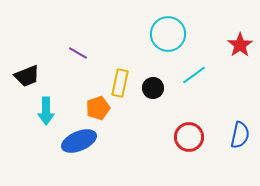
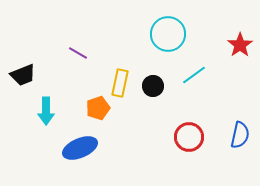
black trapezoid: moved 4 px left, 1 px up
black circle: moved 2 px up
blue ellipse: moved 1 px right, 7 px down
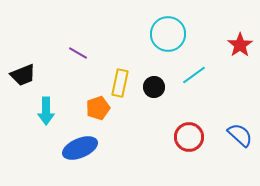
black circle: moved 1 px right, 1 px down
blue semicircle: rotated 60 degrees counterclockwise
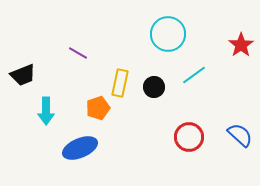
red star: moved 1 px right
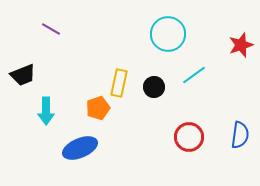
red star: rotated 15 degrees clockwise
purple line: moved 27 px left, 24 px up
yellow rectangle: moved 1 px left
blue semicircle: rotated 56 degrees clockwise
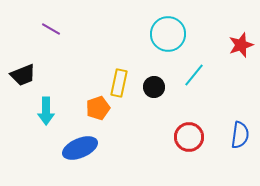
cyan line: rotated 15 degrees counterclockwise
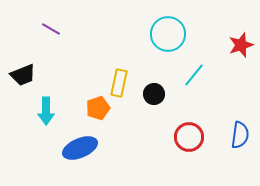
black circle: moved 7 px down
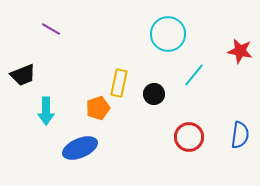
red star: moved 1 px left, 6 px down; rotated 30 degrees clockwise
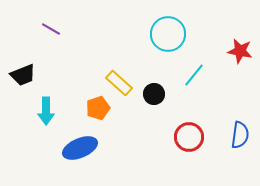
yellow rectangle: rotated 60 degrees counterclockwise
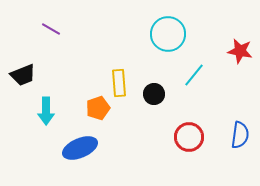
yellow rectangle: rotated 44 degrees clockwise
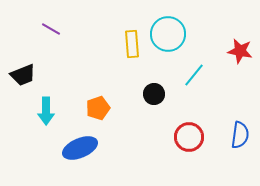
yellow rectangle: moved 13 px right, 39 px up
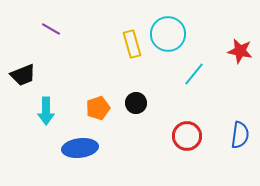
yellow rectangle: rotated 12 degrees counterclockwise
cyan line: moved 1 px up
black circle: moved 18 px left, 9 px down
red circle: moved 2 px left, 1 px up
blue ellipse: rotated 16 degrees clockwise
